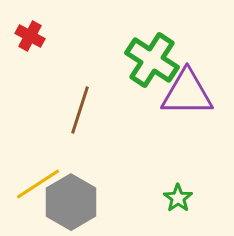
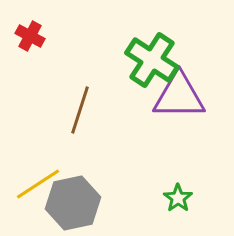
purple triangle: moved 8 px left, 3 px down
gray hexagon: moved 2 px right, 1 px down; rotated 18 degrees clockwise
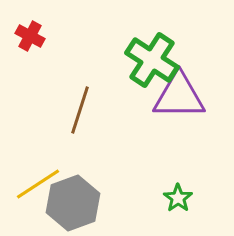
gray hexagon: rotated 8 degrees counterclockwise
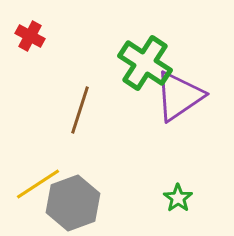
green cross: moved 7 px left, 3 px down
purple triangle: rotated 34 degrees counterclockwise
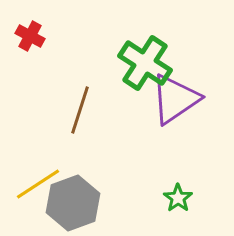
purple triangle: moved 4 px left, 3 px down
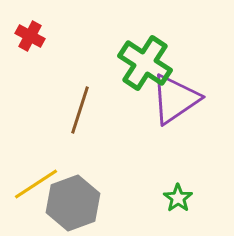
yellow line: moved 2 px left
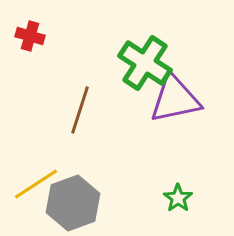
red cross: rotated 12 degrees counterclockwise
purple triangle: rotated 22 degrees clockwise
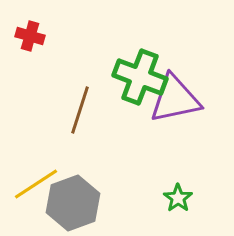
green cross: moved 5 px left, 14 px down; rotated 12 degrees counterclockwise
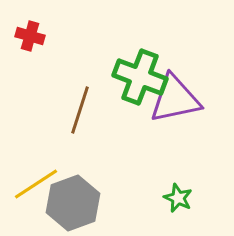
green star: rotated 12 degrees counterclockwise
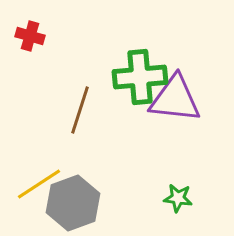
green cross: rotated 26 degrees counterclockwise
purple triangle: rotated 18 degrees clockwise
yellow line: moved 3 px right
green star: rotated 16 degrees counterclockwise
